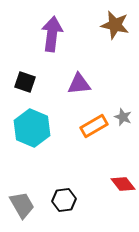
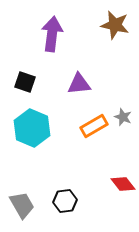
black hexagon: moved 1 px right, 1 px down
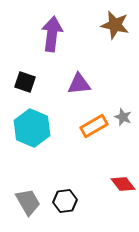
gray trapezoid: moved 6 px right, 3 px up
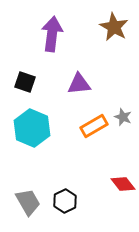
brown star: moved 1 px left, 2 px down; rotated 16 degrees clockwise
black hexagon: rotated 20 degrees counterclockwise
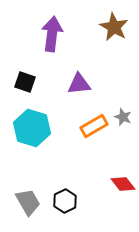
cyan hexagon: rotated 6 degrees counterclockwise
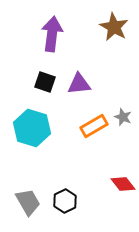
black square: moved 20 px right
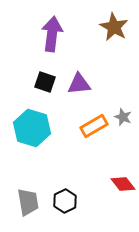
gray trapezoid: rotated 20 degrees clockwise
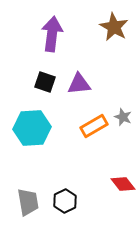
cyan hexagon: rotated 21 degrees counterclockwise
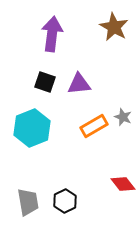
cyan hexagon: rotated 18 degrees counterclockwise
